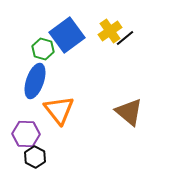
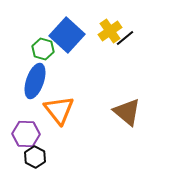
blue square: rotated 12 degrees counterclockwise
brown triangle: moved 2 px left
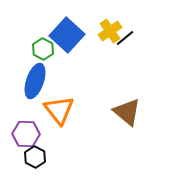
green hexagon: rotated 10 degrees clockwise
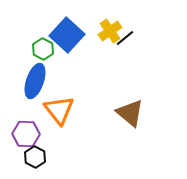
brown triangle: moved 3 px right, 1 px down
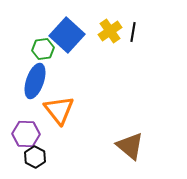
black line: moved 8 px right, 6 px up; rotated 42 degrees counterclockwise
green hexagon: rotated 25 degrees clockwise
brown triangle: moved 33 px down
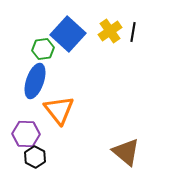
blue square: moved 1 px right, 1 px up
brown triangle: moved 4 px left, 6 px down
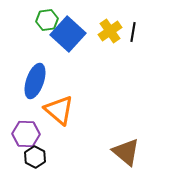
green hexagon: moved 4 px right, 29 px up
orange triangle: rotated 12 degrees counterclockwise
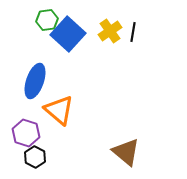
purple hexagon: moved 1 px up; rotated 16 degrees clockwise
